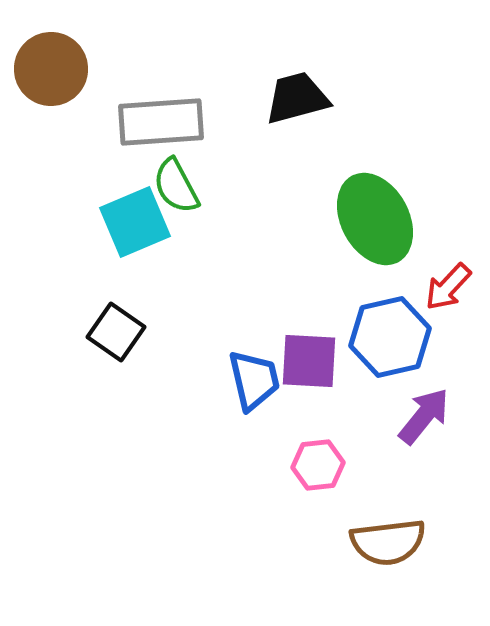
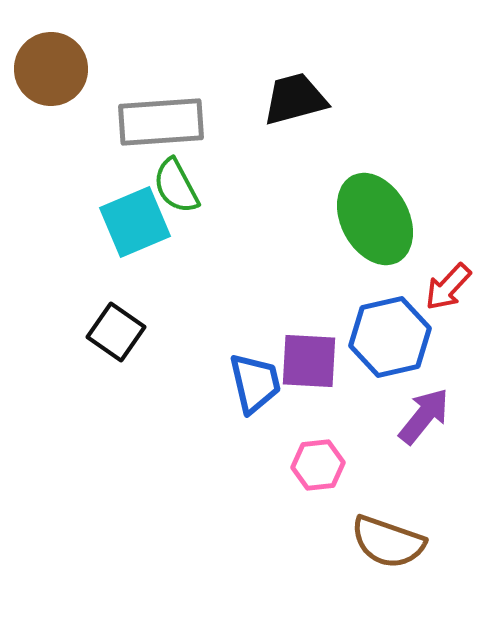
black trapezoid: moved 2 px left, 1 px down
blue trapezoid: moved 1 px right, 3 px down
brown semicircle: rotated 26 degrees clockwise
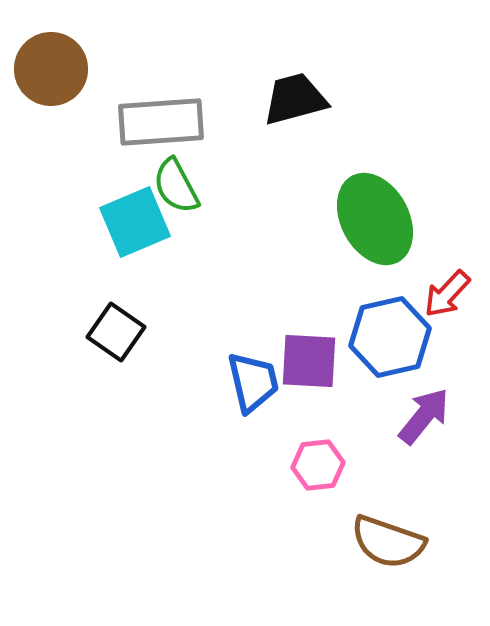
red arrow: moved 1 px left, 7 px down
blue trapezoid: moved 2 px left, 1 px up
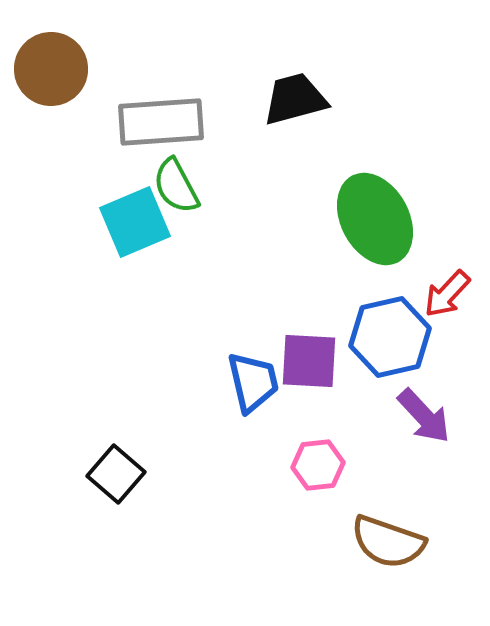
black square: moved 142 px down; rotated 6 degrees clockwise
purple arrow: rotated 98 degrees clockwise
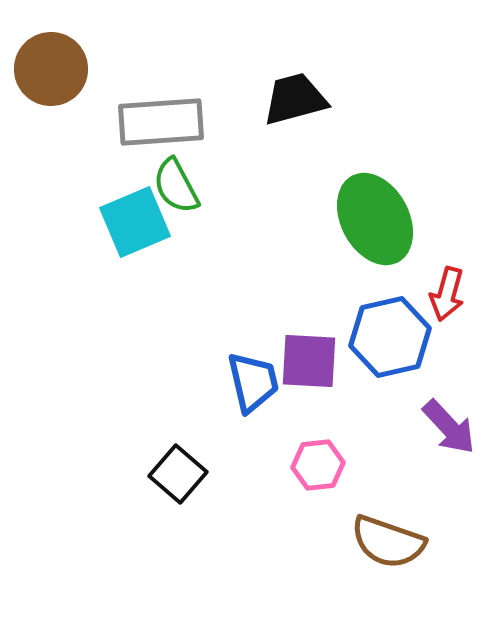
red arrow: rotated 28 degrees counterclockwise
purple arrow: moved 25 px right, 11 px down
black square: moved 62 px right
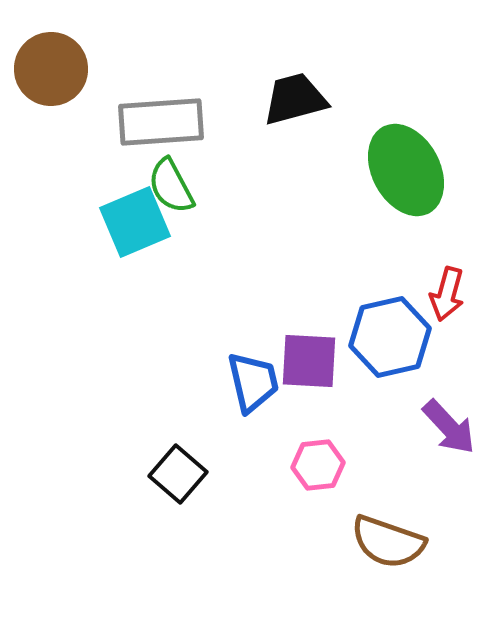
green semicircle: moved 5 px left
green ellipse: moved 31 px right, 49 px up
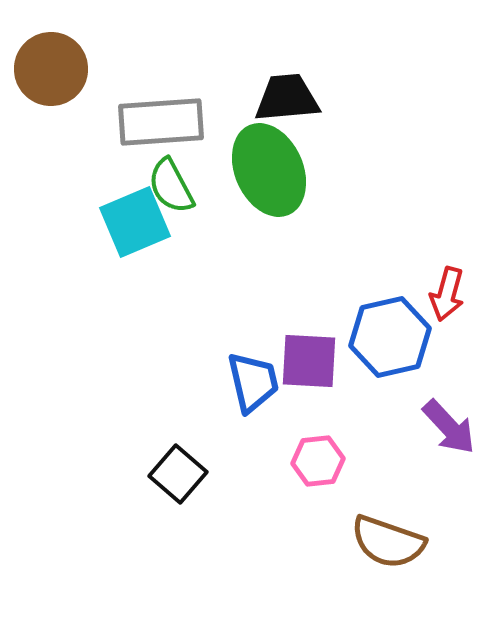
black trapezoid: moved 8 px left, 1 px up; rotated 10 degrees clockwise
green ellipse: moved 137 px left; rotated 4 degrees clockwise
pink hexagon: moved 4 px up
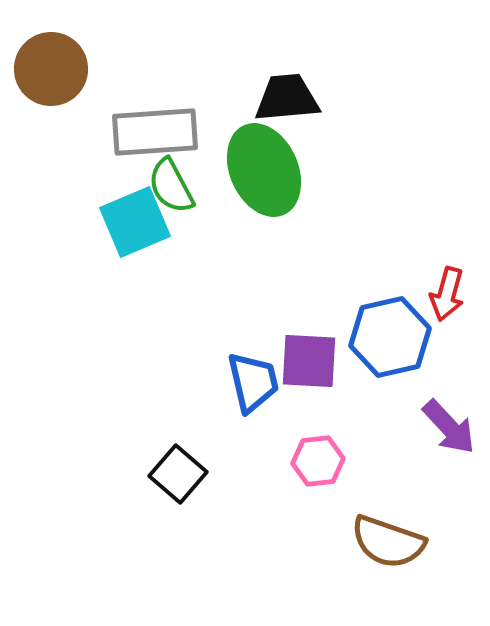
gray rectangle: moved 6 px left, 10 px down
green ellipse: moved 5 px left
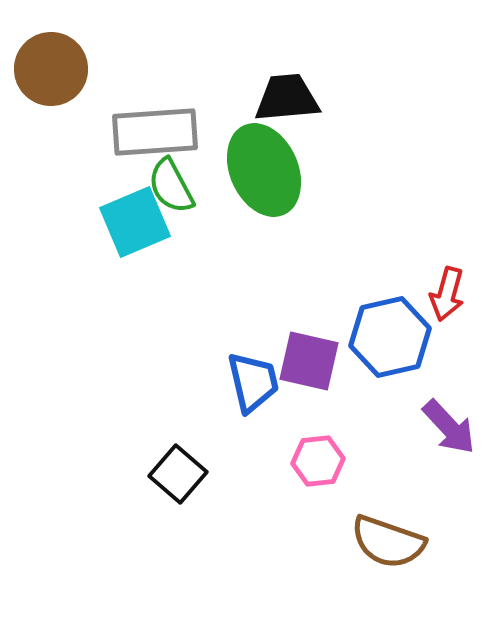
purple square: rotated 10 degrees clockwise
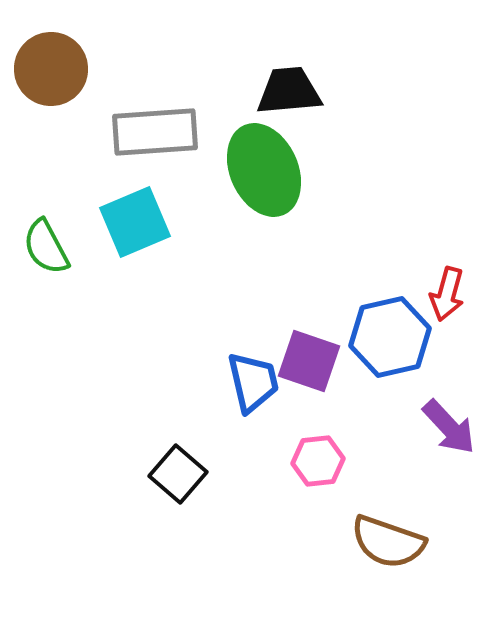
black trapezoid: moved 2 px right, 7 px up
green semicircle: moved 125 px left, 61 px down
purple square: rotated 6 degrees clockwise
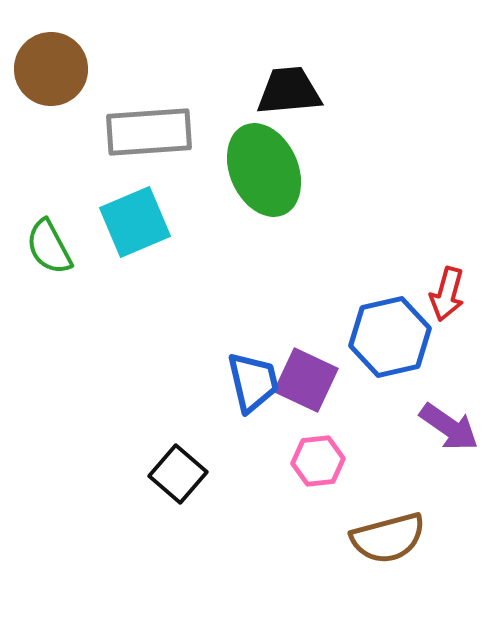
gray rectangle: moved 6 px left
green semicircle: moved 3 px right
purple square: moved 3 px left, 19 px down; rotated 6 degrees clockwise
purple arrow: rotated 12 degrees counterclockwise
brown semicircle: moved 4 px up; rotated 34 degrees counterclockwise
